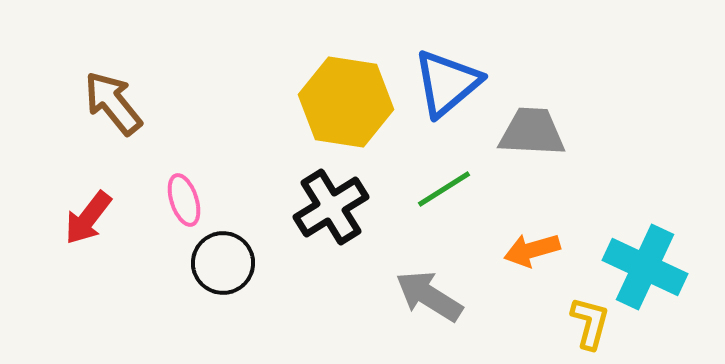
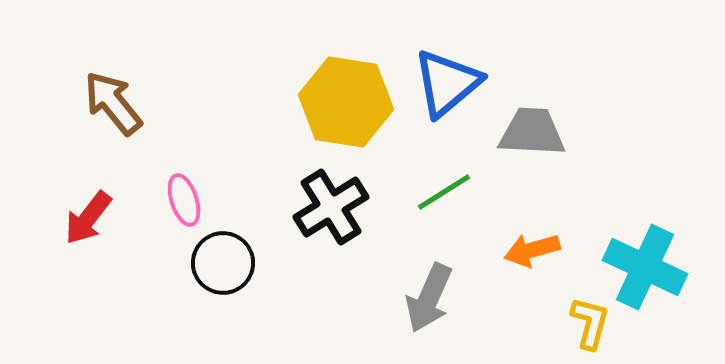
green line: moved 3 px down
gray arrow: moved 2 px down; rotated 98 degrees counterclockwise
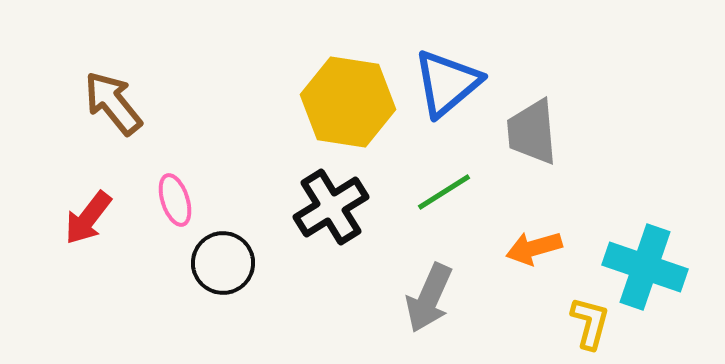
yellow hexagon: moved 2 px right
gray trapezoid: rotated 98 degrees counterclockwise
pink ellipse: moved 9 px left
orange arrow: moved 2 px right, 2 px up
cyan cross: rotated 6 degrees counterclockwise
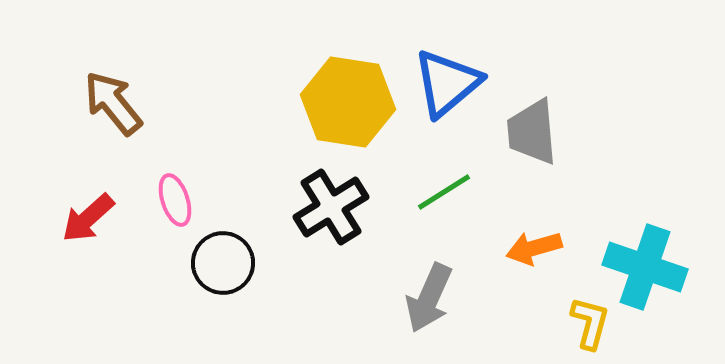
red arrow: rotated 10 degrees clockwise
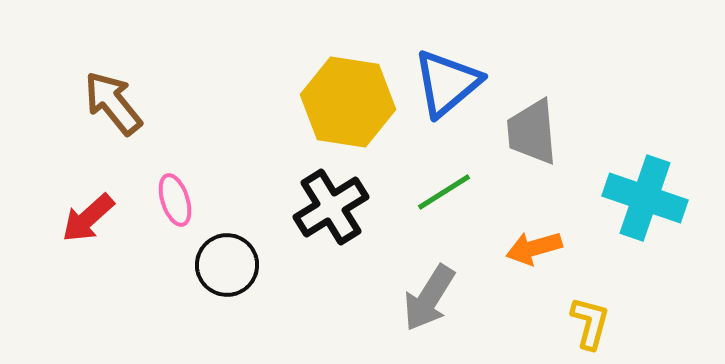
black circle: moved 4 px right, 2 px down
cyan cross: moved 69 px up
gray arrow: rotated 8 degrees clockwise
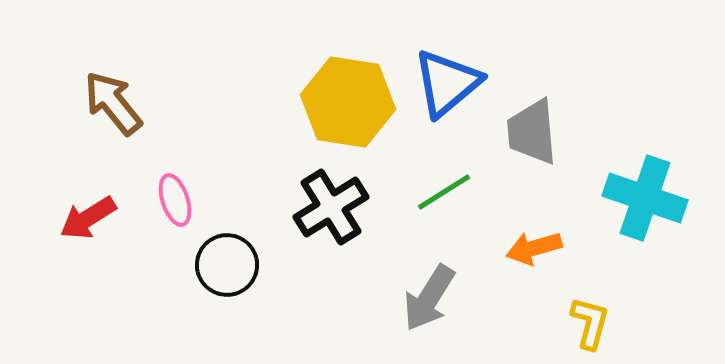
red arrow: rotated 10 degrees clockwise
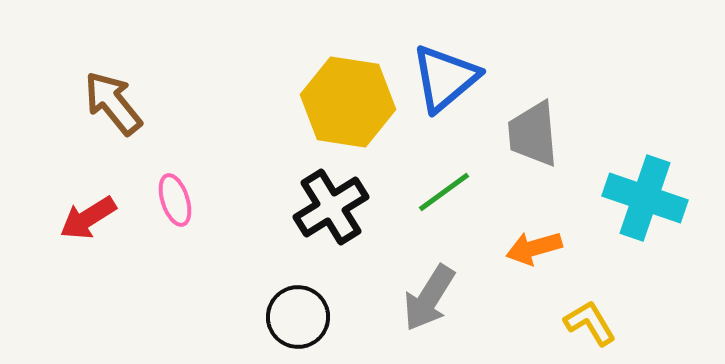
blue triangle: moved 2 px left, 5 px up
gray trapezoid: moved 1 px right, 2 px down
green line: rotated 4 degrees counterclockwise
black circle: moved 71 px right, 52 px down
yellow L-shape: rotated 46 degrees counterclockwise
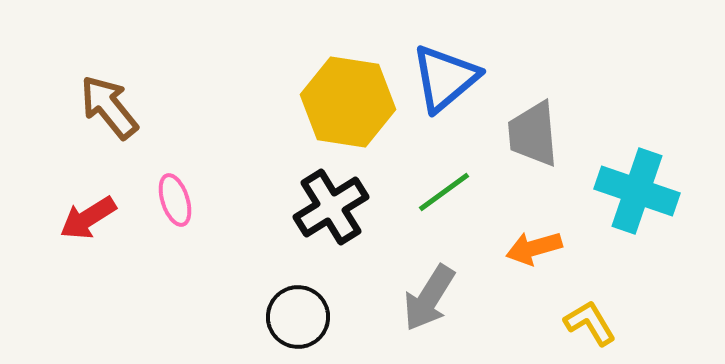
brown arrow: moved 4 px left, 4 px down
cyan cross: moved 8 px left, 7 px up
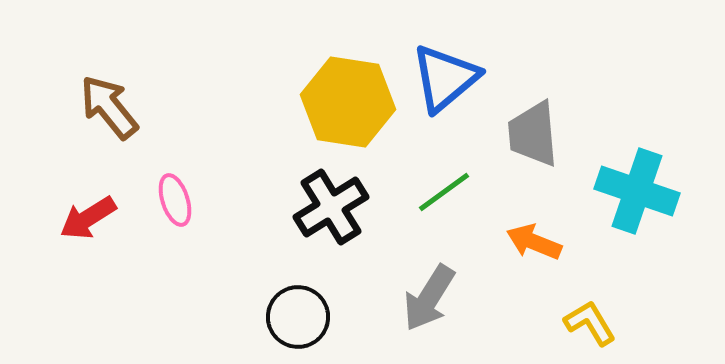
orange arrow: moved 6 px up; rotated 38 degrees clockwise
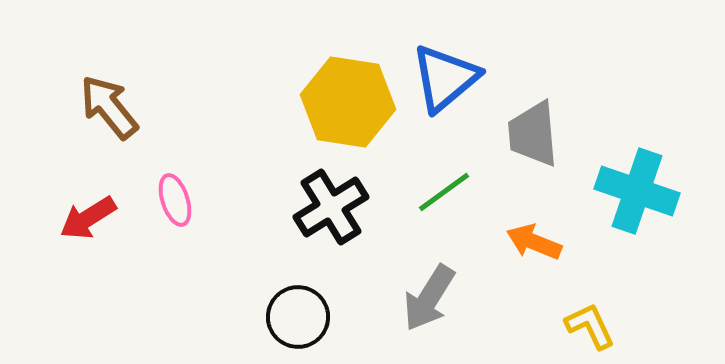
yellow L-shape: moved 3 px down; rotated 6 degrees clockwise
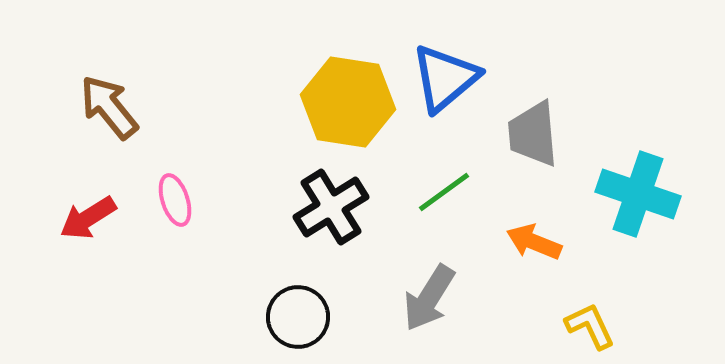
cyan cross: moved 1 px right, 3 px down
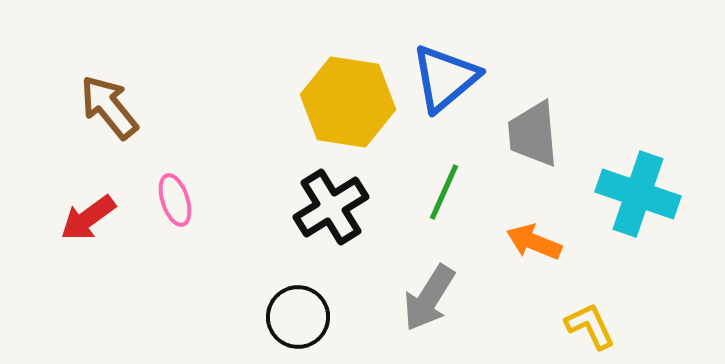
green line: rotated 30 degrees counterclockwise
red arrow: rotated 4 degrees counterclockwise
